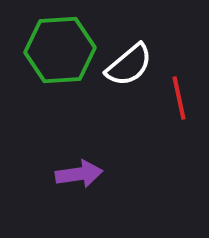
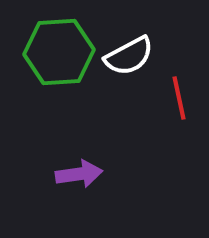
green hexagon: moved 1 px left, 2 px down
white semicircle: moved 9 px up; rotated 12 degrees clockwise
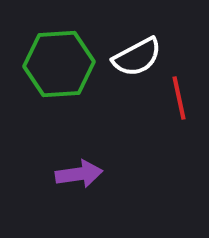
green hexagon: moved 12 px down
white semicircle: moved 8 px right, 1 px down
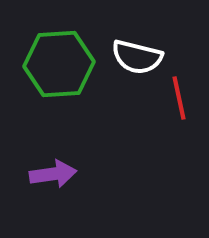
white semicircle: rotated 42 degrees clockwise
purple arrow: moved 26 px left
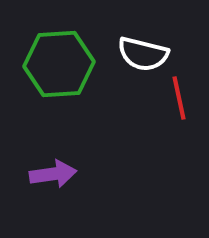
white semicircle: moved 6 px right, 3 px up
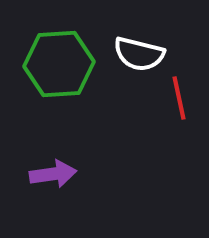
white semicircle: moved 4 px left
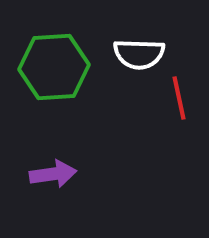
white semicircle: rotated 12 degrees counterclockwise
green hexagon: moved 5 px left, 3 px down
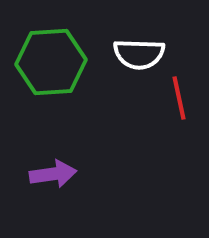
green hexagon: moved 3 px left, 5 px up
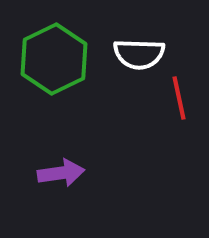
green hexagon: moved 3 px right, 3 px up; rotated 22 degrees counterclockwise
purple arrow: moved 8 px right, 1 px up
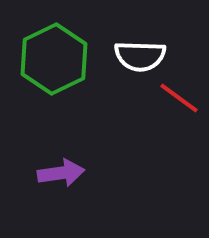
white semicircle: moved 1 px right, 2 px down
red line: rotated 42 degrees counterclockwise
